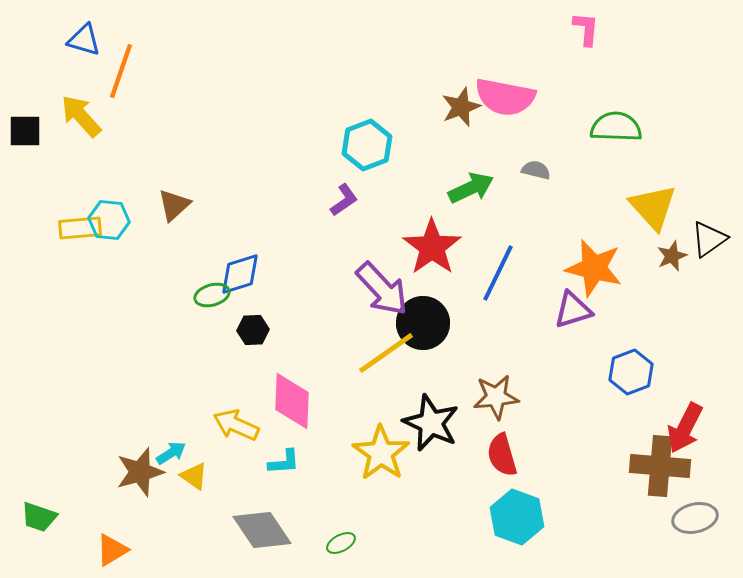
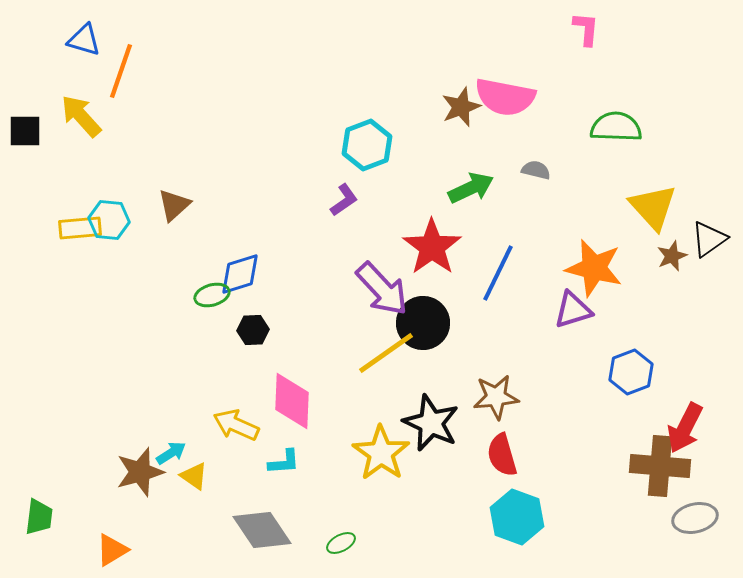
green trapezoid at (39, 517): rotated 102 degrees counterclockwise
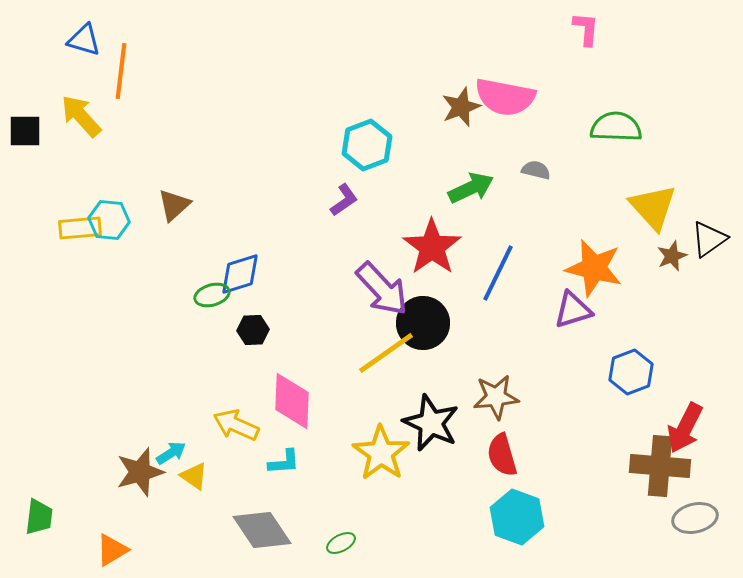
orange line at (121, 71): rotated 12 degrees counterclockwise
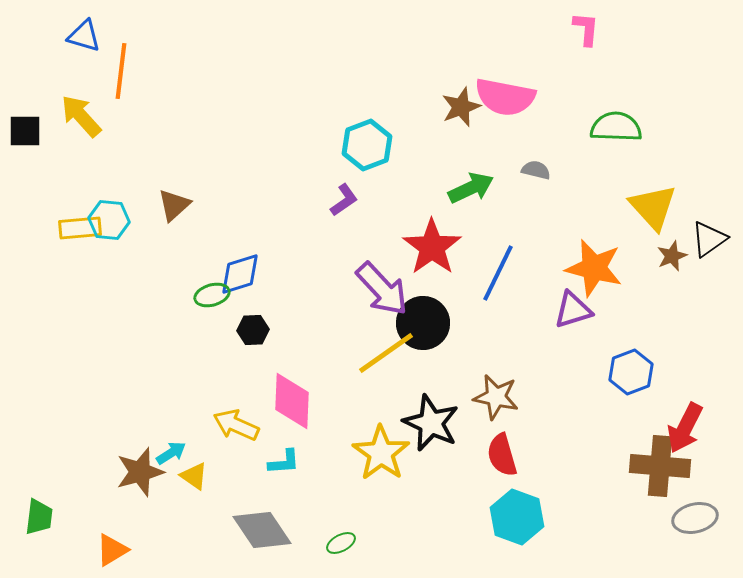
blue triangle at (84, 40): moved 4 px up
brown star at (496, 397): rotated 18 degrees clockwise
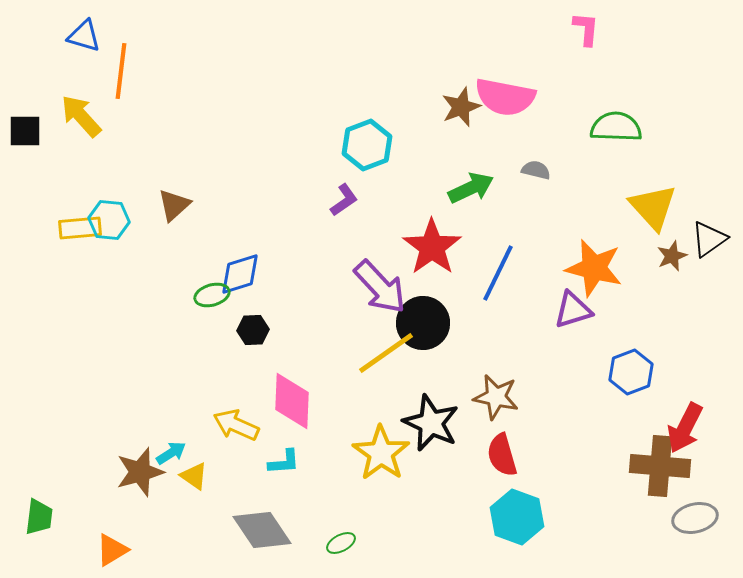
purple arrow at (382, 289): moved 2 px left, 2 px up
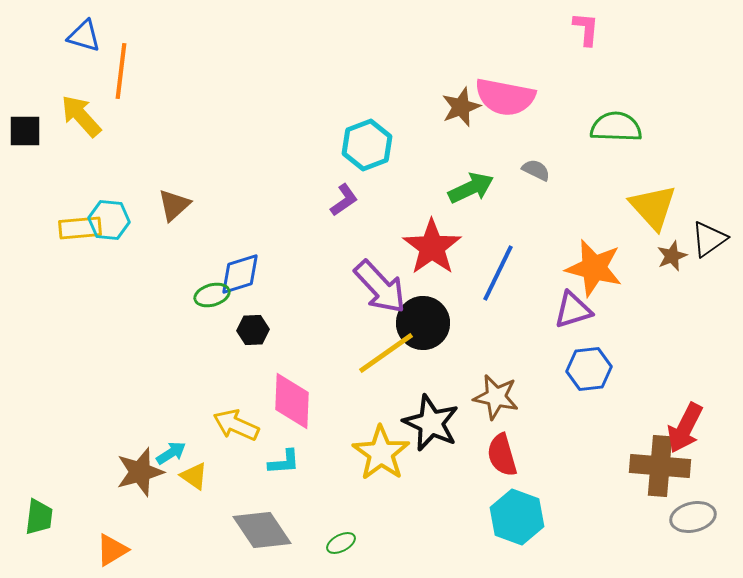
gray semicircle at (536, 170): rotated 12 degrees clockwise
blue hexagon at (631, 372): moved 42 px left, 3 px up; rotated 15 degrees clockwise
gray ellipse at (695, 518): moved 2 px left, 1 px up
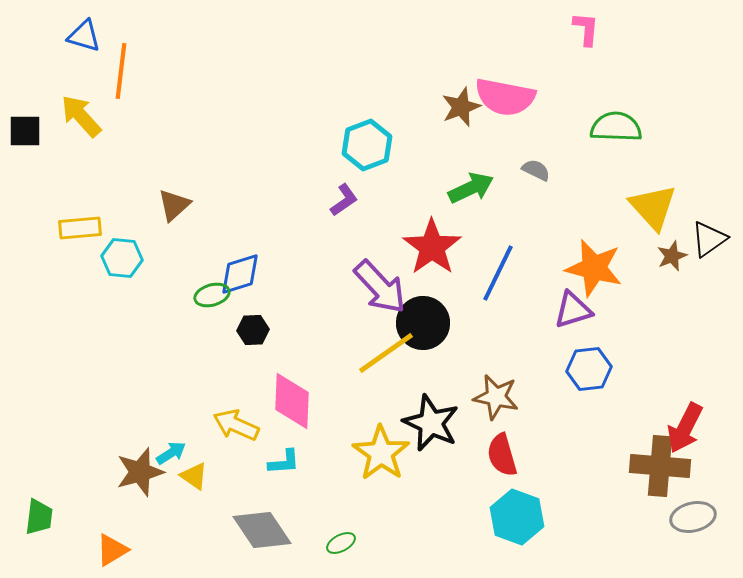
cyan hexagon at (109, 220): moved 13 px right, 38 px down
